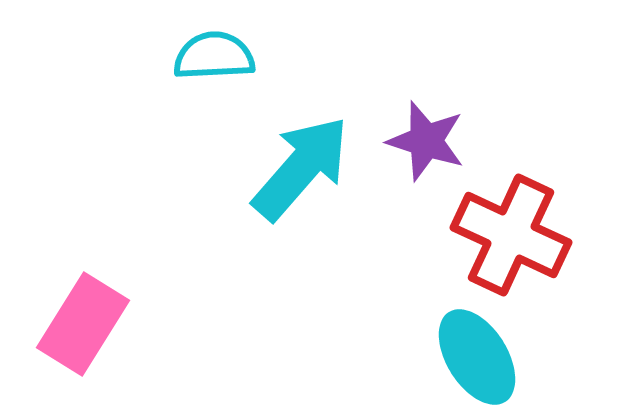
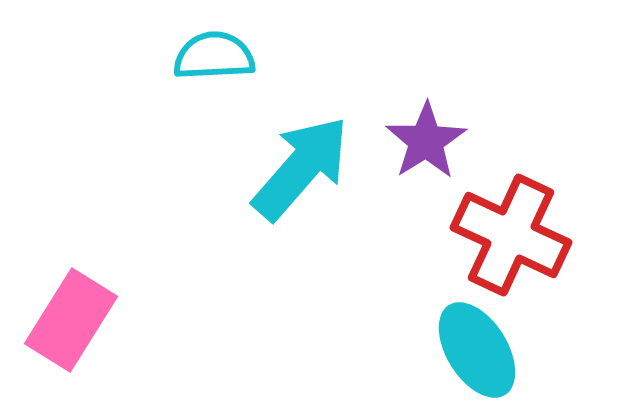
purple star: rotated 22 degrees clockwise
pink rectangle: moved 12 px left, 4 px up
cyan ellipse: moved 7 px up
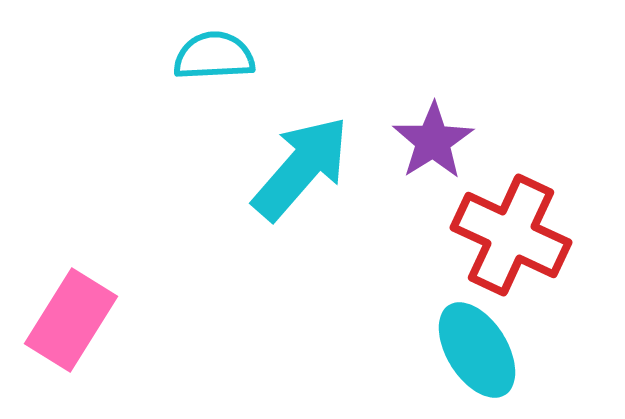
purple star: moved 7 px right
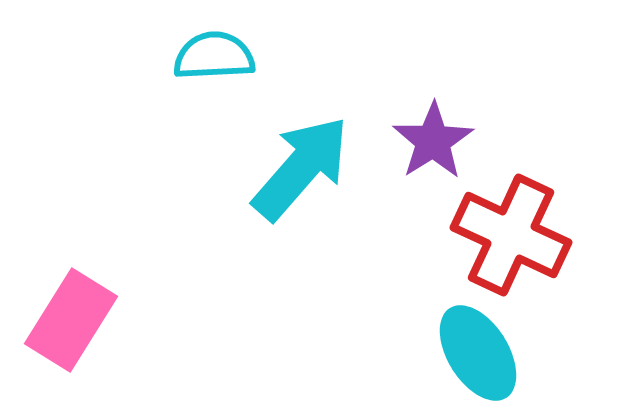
cyan ellipse: moved 1 px right, 3 px down
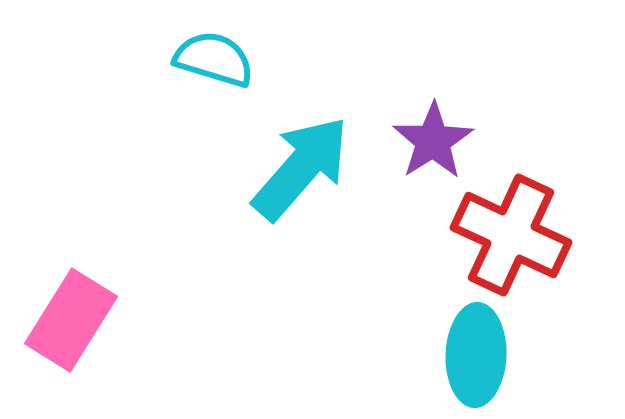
cyan semicircle: moved 3 px down; rotated 20 degrees clockwise
cyan ellipse: moved 2 px left, 2 px down; rotated 34 degrees clockwise
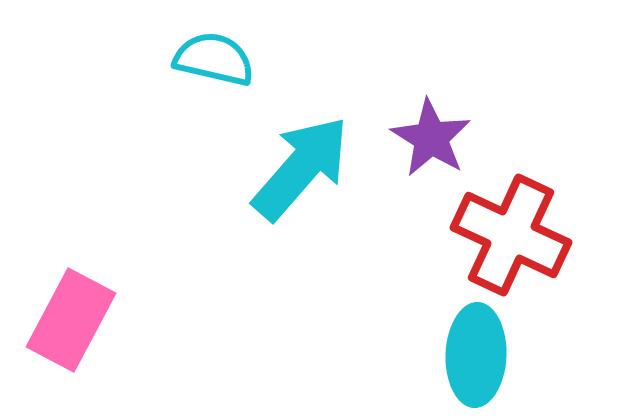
cyan semicircle: rotated 4 degrees counterclockwise
purple star: moved 2 px left, 3 px up; rotated 8 degrees counterclockwise
pink rectangle: rotated 4 degrees counterclockwise
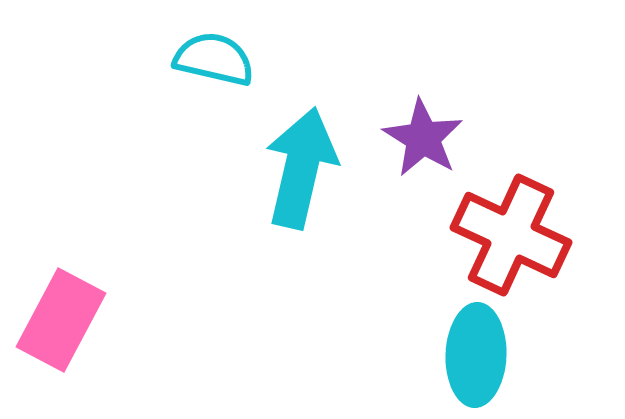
purple star: moved 8 px left
cyan arrow: rotated 28 degrees counterclockwise
pink rectangle: moved 10 px left
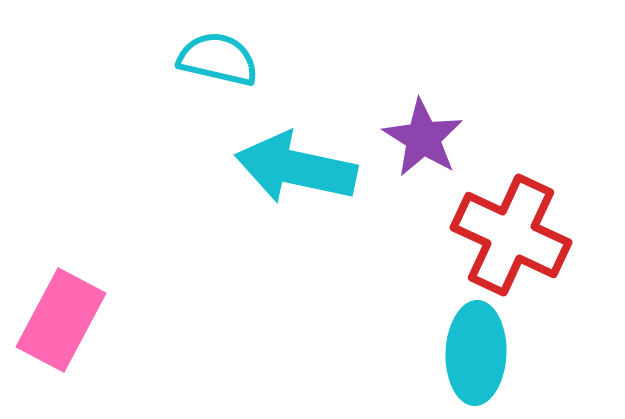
cyan semicircle: moved 4 px right
cyan arrow: moved 5 px left; rotated 91 degrees counterclockwise
cyan ellipse: moved 2 px up
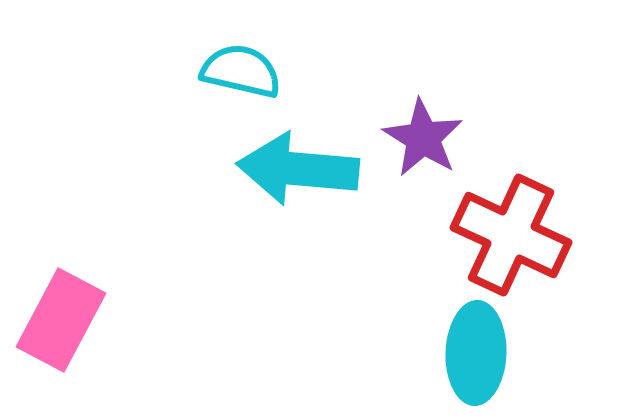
cyan semicircle: moved 23 px right, 12 px down
cyan arrow: moved 2 px right, 1 px down; rotated 7 degrees counterclockwise
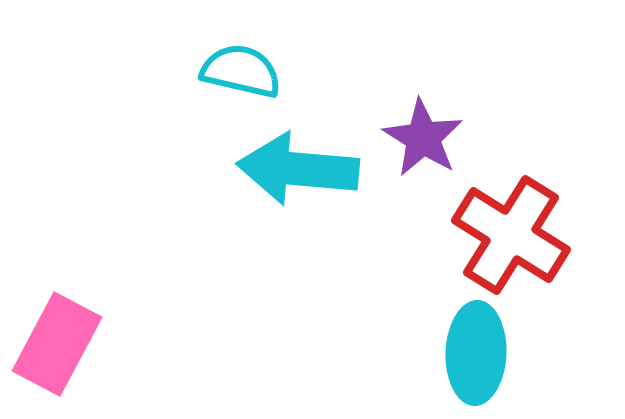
red cross: rotated 7 degrees clockwise
pink rectangle: moved 4 px left, 24 px down
